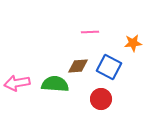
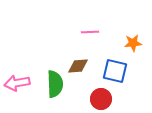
blue square: moved 6 px right, 4 px down; rotated 15 degrees counterclockwise
green semicircle: rotated 84 degrees clockwise
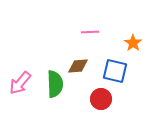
orange star: rotated 30 degrees counterclockwise
pink arrow: moved 3 px right; rotated 40 degrees counterclockwise
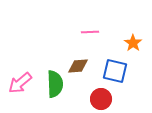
pink arrow: rotated 10 degrees clockwise
